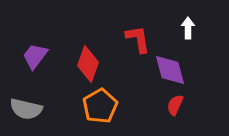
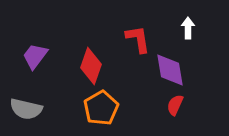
red diamond: moved 3 px right, 2 px down
purple diamond: rotated 6 degrees clockwise
orange pentagon: moved 1 px right, 2 px down
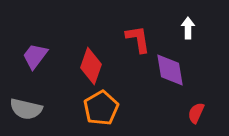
red semicircle: moved 21 px right, 8 px down
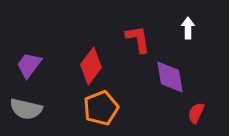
purple trapezoid: moved 6 px left, 9 px down
red diamond: rotated 18 degrees clockwise
purple diamond: moved 7 px down
orange pentagon: rotated 8 degrees clockwise
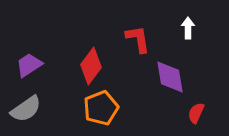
purple trapezoid: rotated 20 degrees clockwise
gray semicircle: rotated 48 degrees counterclockwise
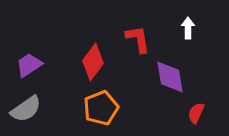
red diamond: moved 2 px right, 4 px up
